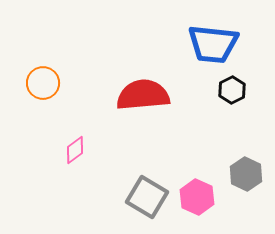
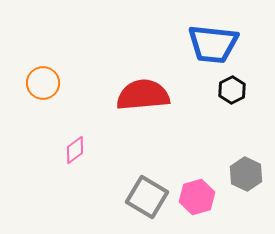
pink hexagon: rotated 20 degrees clockwise
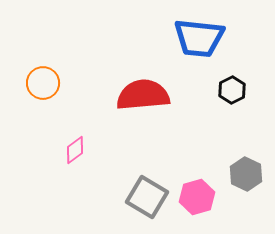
blue trapezoid: moved 14 px left, 6 px up
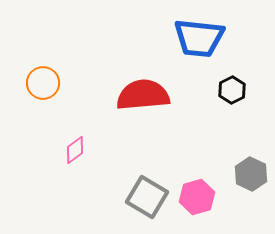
gray hexagon: moved 5 px right
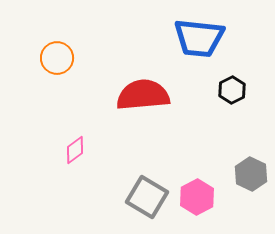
orange circle: moved 14 px right, 25 px up
pink hexagon: rotated 12 degrees counterclockwise
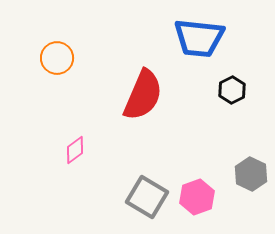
red semicircle: rotated 118 degrees clockwise
pink hexagon: rotated 8 degrees clockwise
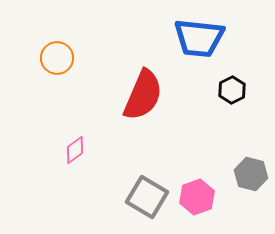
gray hexagon: rotated 12 degrees counterclockwise
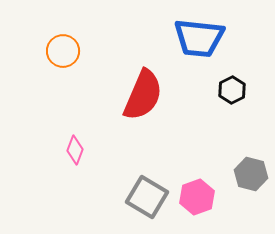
orange circle: moved 6 px right, 7 px up
pink diamond: rotated 32 degrees counterclockwise
